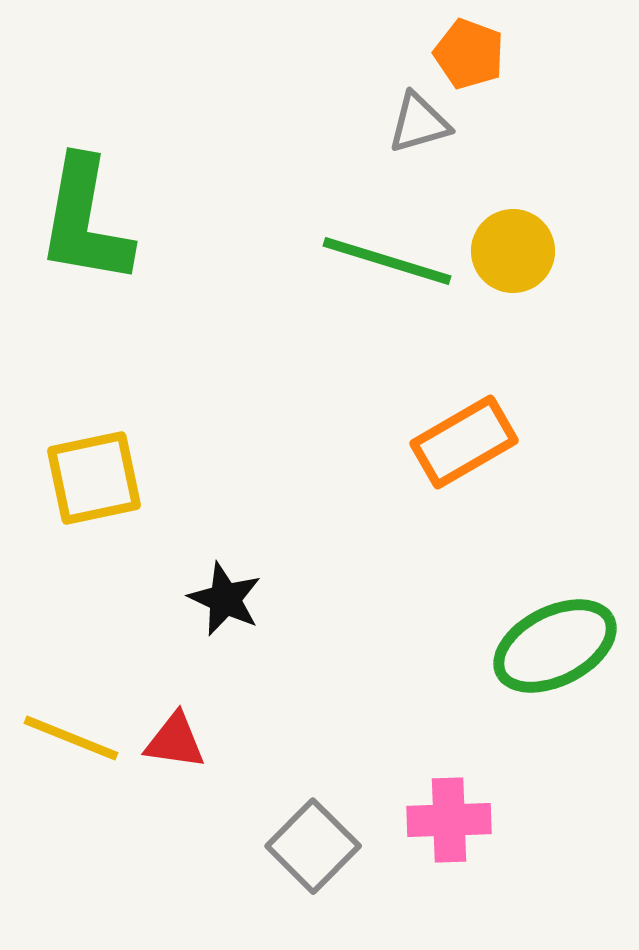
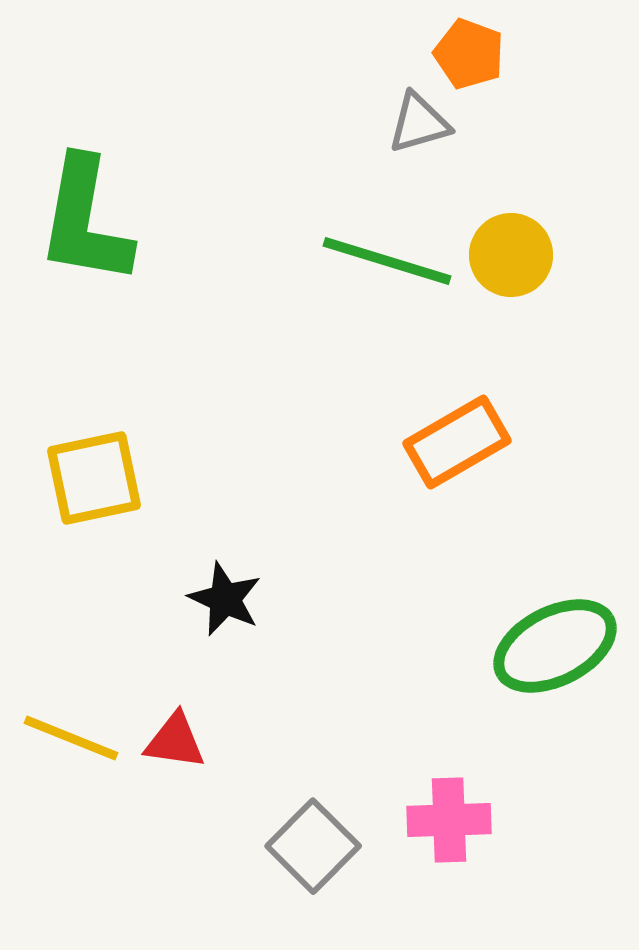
yellow circle: moved 2 px left, 4 px down
orange rectangle: moved 7 px left
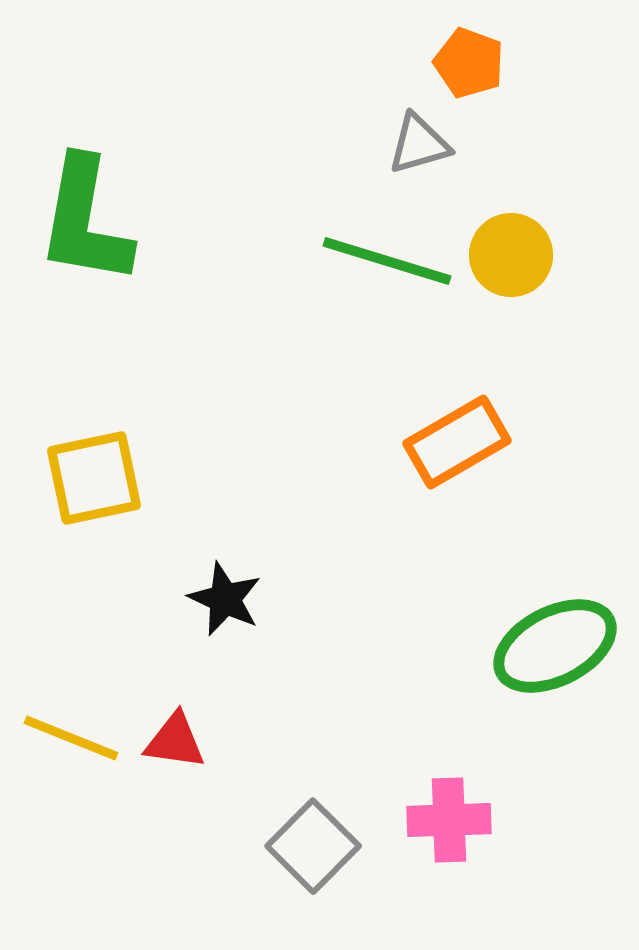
orange pentagon: moved 9 px down
gray triangle: moved 21 px down
